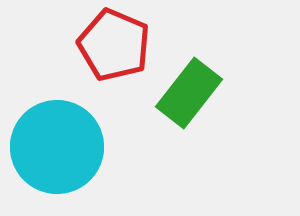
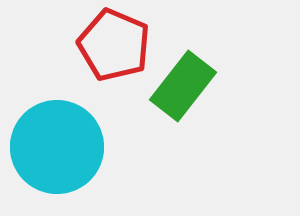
green rectangle: moved 6 px left, 7 px up
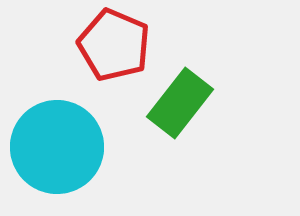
green rectangle: moved 3 px left, 17 px down
